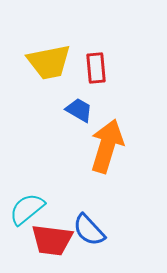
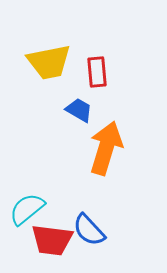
red rectangle: moved 1 px right, 4 px down
orange arrow: moved 1 px left, 2 px down
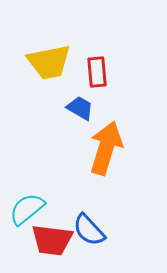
blue trapezoid: moved 1 px right, 2 px up
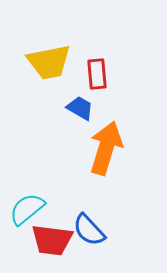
red rectangle: moved 2 px down
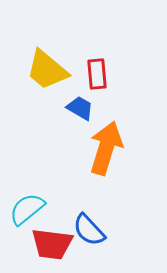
yellow trapezoid: moved 2 px left, 8 px down; rotated 51 degrees clockwise
red trapezoid: moved 4 px down
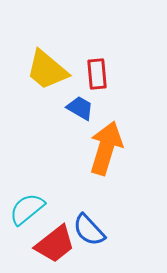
red trapezoid: moved 3 px right; rotated 45 degrees counterclockwise
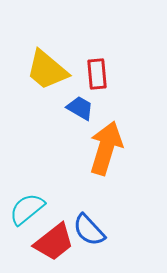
red trapezoid: moved 1 px left, 2 px up
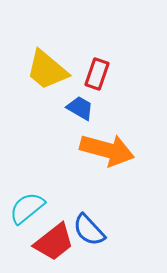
red rectangle: rotated 24 degrees clockwise
orange arrow: moved 1 px right, 2 px down; rotated 88 degrees clockwise
cyan semicircle: moved 1 px up
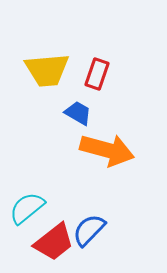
yellow trapezoid: rotated 45 degrees counterclockwise
blue trapezoid: moved 2 px left, 5 px down
blue semicircle: rotated 87 degrees clockwise
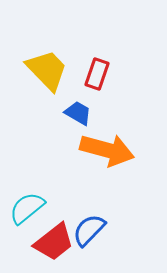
yellow trapezoid: rotated 129 degrees counterclockwise
